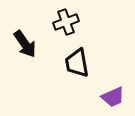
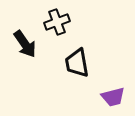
black cross: moved 9 px left
purple trapezoid: rotated 10 degrees clockwise
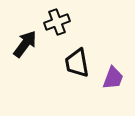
black arrow: rotated 108 degrees counterclockwise
purple trapezoid: moved 19 px up; rotated 55 degrees counterclockwise
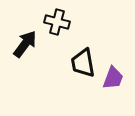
black cross: rotated 35 degrees clockwise
black trapezoid: moved 6 px right
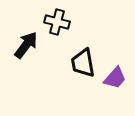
black arrow: moved 1 px right, 1 px down
purple trapezoid: moved 2 px right; rotated 20 degrees clockwise
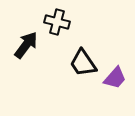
black trapezoid: rotated 24 degrees counterclockwise
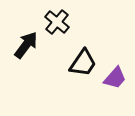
black cross: rotated 25 degrees clockwise
black trapezoid: rotated 112 degrees counterclockwise
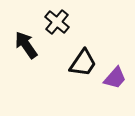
black arrow: rotated 72 degrees counterclockwise
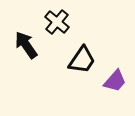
black trapezoid: moved 1 px left, 3 px up
purple trapezoid: moved 3 px down
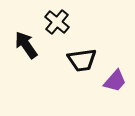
black trapezoid: rotated 48 degrees clockwise
